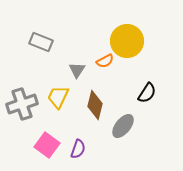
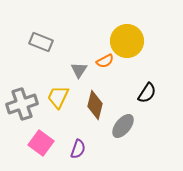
gray triangle: moved 2 px right
pink square: moved 6 px left, 2 px up
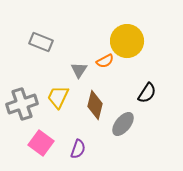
gray ellipse: moved 2 px up
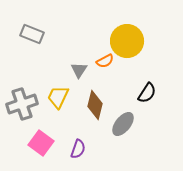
gray rectangle: moved 9 px left, 8 px up
